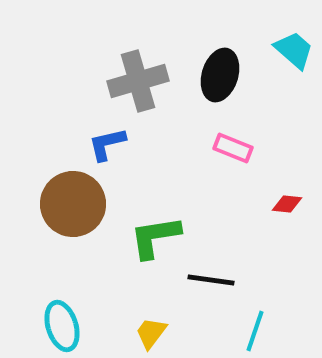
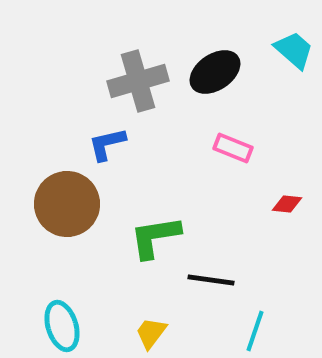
black ellipse: moved 5 px left, 3 px up; rotated 39 degrees clockwise
brown circle: moved 6 px left
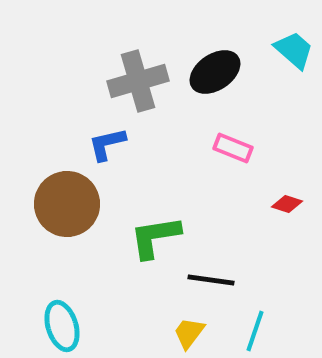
red diamond: rotated 12 degrees clockwise
yellow trapezoid: moved 38 px right
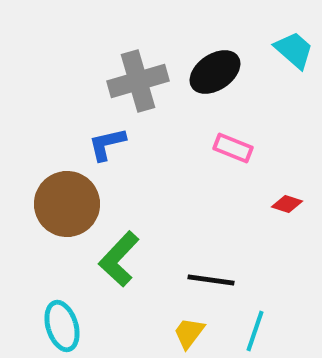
green L-shape: moved 36 px left, 22 px down; rotated 38 degrees counterclockwise
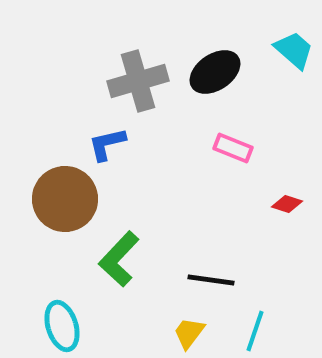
brown circle: moved 2 px left, 5 px up
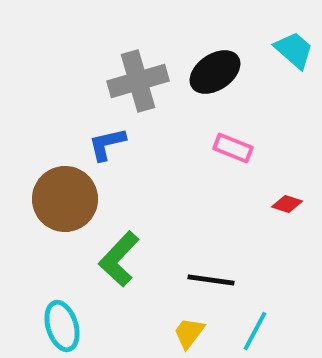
cyan line: rotated 9 degrees clockwise
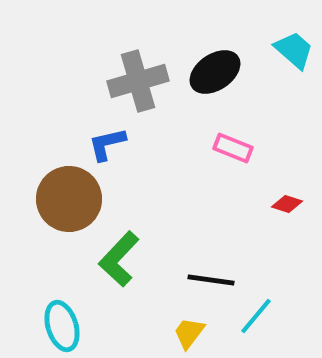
brown circle: moved 4 px right
cyan line: moved 1 px right, 15 px up; rotated 12 degrees clockwise
